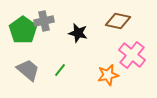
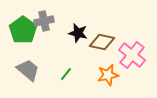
brown diamond: moved 16 px left, 21 px down
green line: moved 6 px right, 4 px down
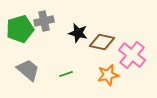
green pentagon: moved 3 px left, 1 px up; rotated 20 degrees clockwise
green line: rotated 32 degrees clockwise
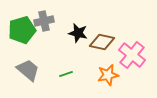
green pentagon: moved 2 px right, 1 px down
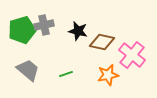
gray cross: moved 4 px down
black star: moved 2 px up
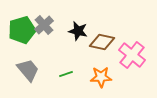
gray cross: rotated 30 degrees counterclockwise
gray trapezoid: rotated 10 degrees clockwise
orange star: moved 7 px left, 2 px down; rotated 10 degrees clockwise
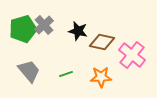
green pentagon: moved 1 px right, 1 px up
gray trapezoid: moved 1 px right, 1 px down
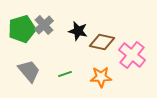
green pentagon: moved 1 px left
green line: moved 1 px left
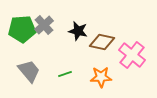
green pentagon: rotated 12 degrees clockwise
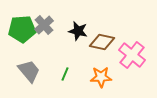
green line: rotated 48 degrees counterclockwise
